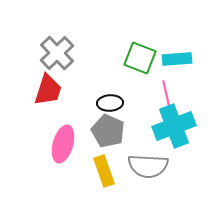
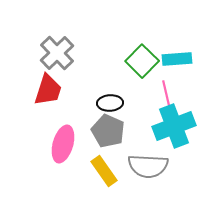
green square: moved 2 px right, 3 px down; rotated 24 degrees clockwise
yellow rectangle: rotated 16 degrees counterclockwise
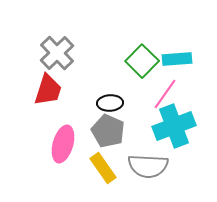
pink line: moved 2 px left, 3 px up; rotated 48 degrees clockwise
yellow rectangle: moved 1 px left, 3 px up
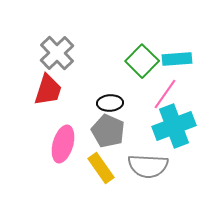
yellow rectangle: moved 2 px left
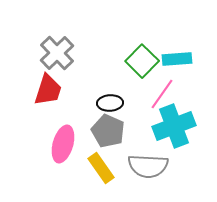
pink line: moved 3 px left
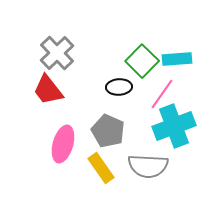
red trapezoid: rotated 124 degrees clockwise
black ellipse: moved 9 px right, 16 px up
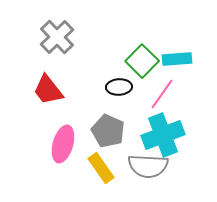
gray cross: moved 16 px up
cyan cross: moved 11 px left, 9 px down
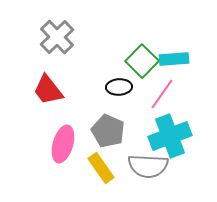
cyan rectangle: moved 3 px left
cyan cross: moved 7 px right, 1 px down
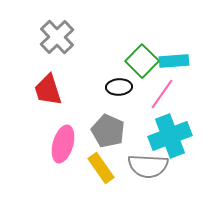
cyan rectangle: moved 2 px down
red trapezoid: rotated 20 degrees clockwise
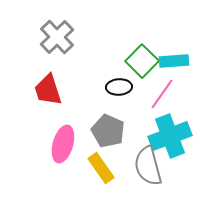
gray semicircle: rotated 72 degrees clockwise
